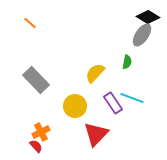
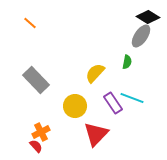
gray ellipse: moved 1 px left, 1 px down
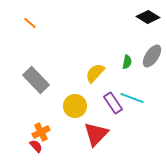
gray ellipse: moved 11 px right, 20 px down
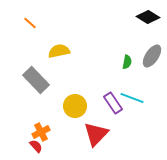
yellow semicircle: moved 36 px left, 22 px up; rotated 35 degrees clockwise
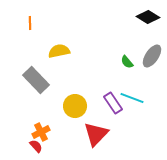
orange line: rotated 48 degrees clockwise
green semicircle: rotated 128 degrees clockwise
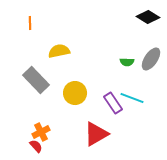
gray ellipse: moved 1 px left, 3 px down
green semicircle: rotated 48 degrees counterclockwise
yellow circle: moved 13 px up
red triangle: rotated 16 degrees clockwise
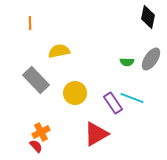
black diamond: rotated 70 degrees clockwise
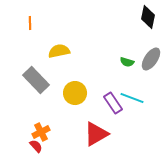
green semicircle: rotated 16 degrees clockwise
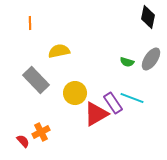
red triangle: moved 20 px up
red semicircle: moved 13 px left, 5 px up
